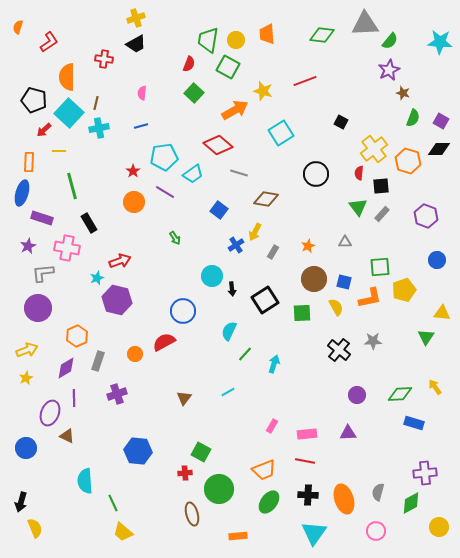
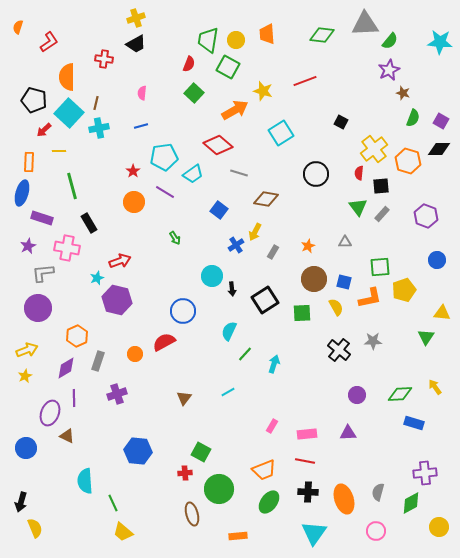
yellow star at (26, 378): moved 1 px left, 2 px up
black cross at (308, 495): moved 3 px up
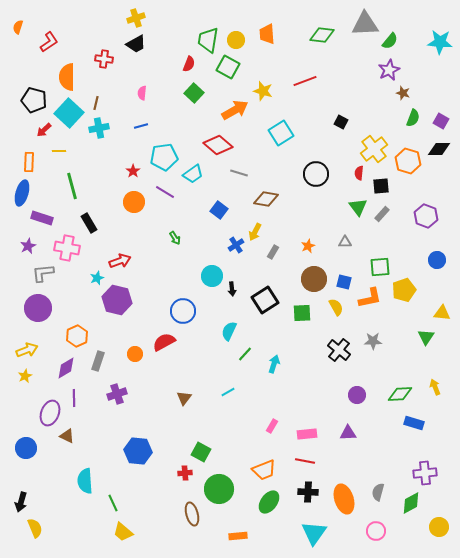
yellow arrow at (435, 387): rotated 14 degrees clockwise
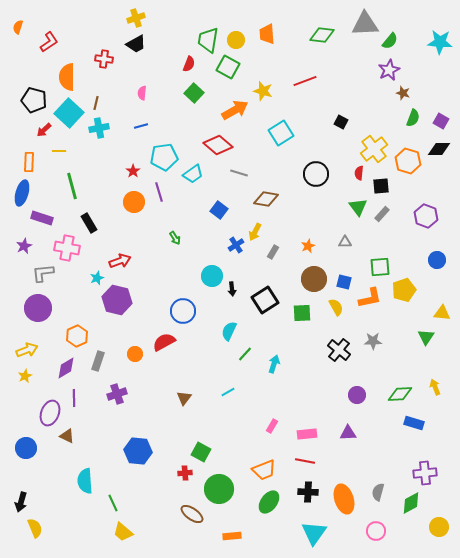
purple line at (165, 192): moved 6 px left; rotated 42 degrees clockwise
purple star at (28, 246): moved 4 px left
brown ellipse at (192, 514): rotated 40 degrees counterclockwise
orange rectangle at (238, 536): moved 6 px left
